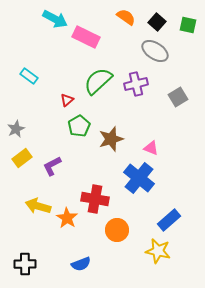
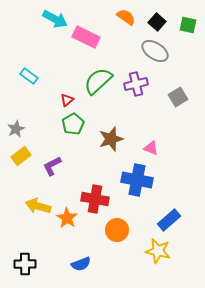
green pentagon: moved 6 px left, 2 px up
yellow rectangle: moved 1 px left, 2 px up
blue cross: moved 2 px left, 2 px down; rotated 28 degrees counterclockwise
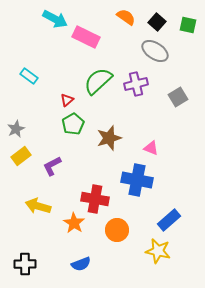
brown star: moved 2 px left, 1 px up
orange star: moved 7 px right, 5 px down
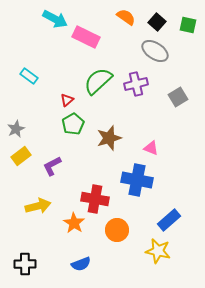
yellow arrow: rotated 150 degrees clockwise
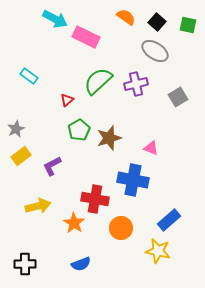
green pentagon: moved 6 px right, 6 px down
blue cross: moved 4 px left
orange circle: moved 4 px right, 2 px up
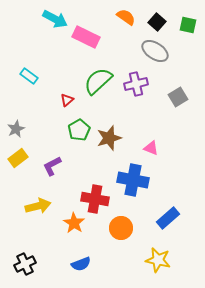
yellow rectangle: moved 3 px left, 2 px down
blue rectangle: moved 1 px left, 2 px up
yellow star: moved 9 px down
black cross: rotated 25 degrees counterclockwise
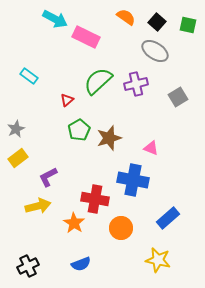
purple L-shape: moved 4 px left, 11 px down
black cross: moved 3 px right, 2 px down
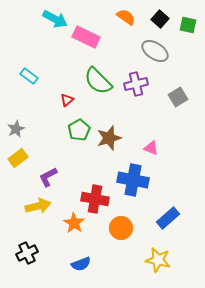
black square: moved 3 px right, 3 px up
green semicircle: rotated 92 degrees counterclockwise
black cross: moved 1 px left, 13 px up
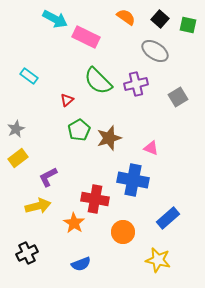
orange circle: moved 2 px right, 4 px down
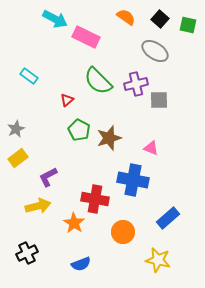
gray square: moved 19 px left, 3 px down; rotated 30 degrees clockwise
green pentagon: rotated 15 degrees counterclockwise
